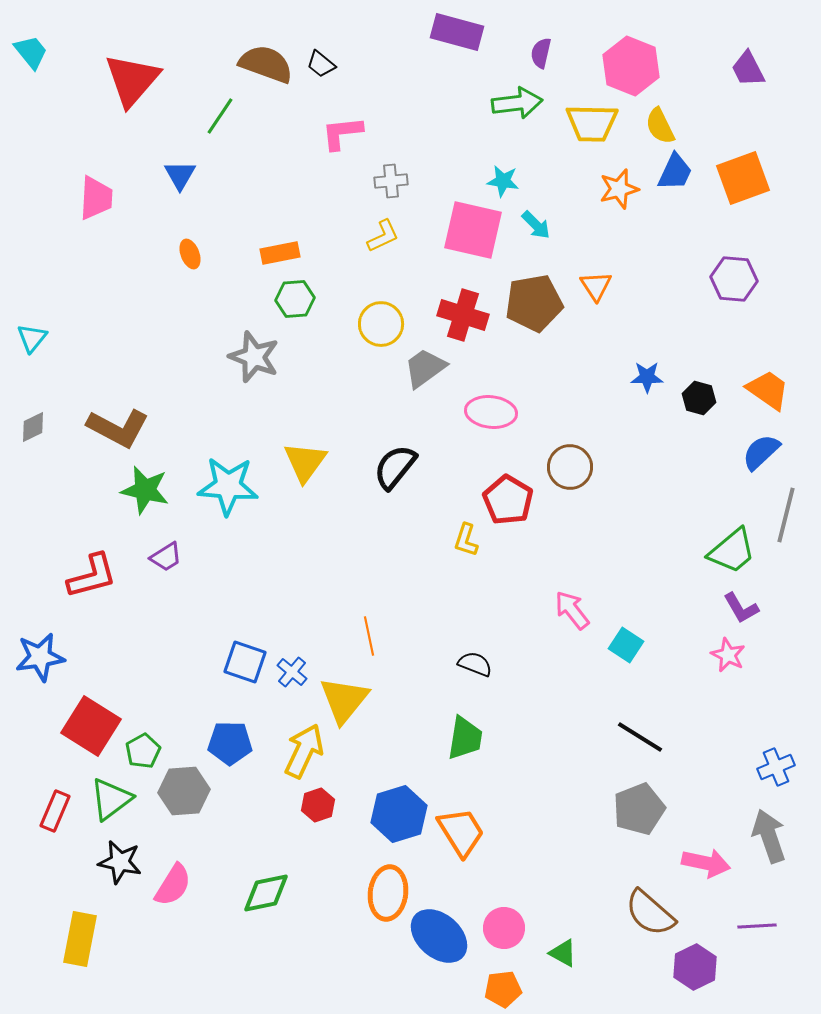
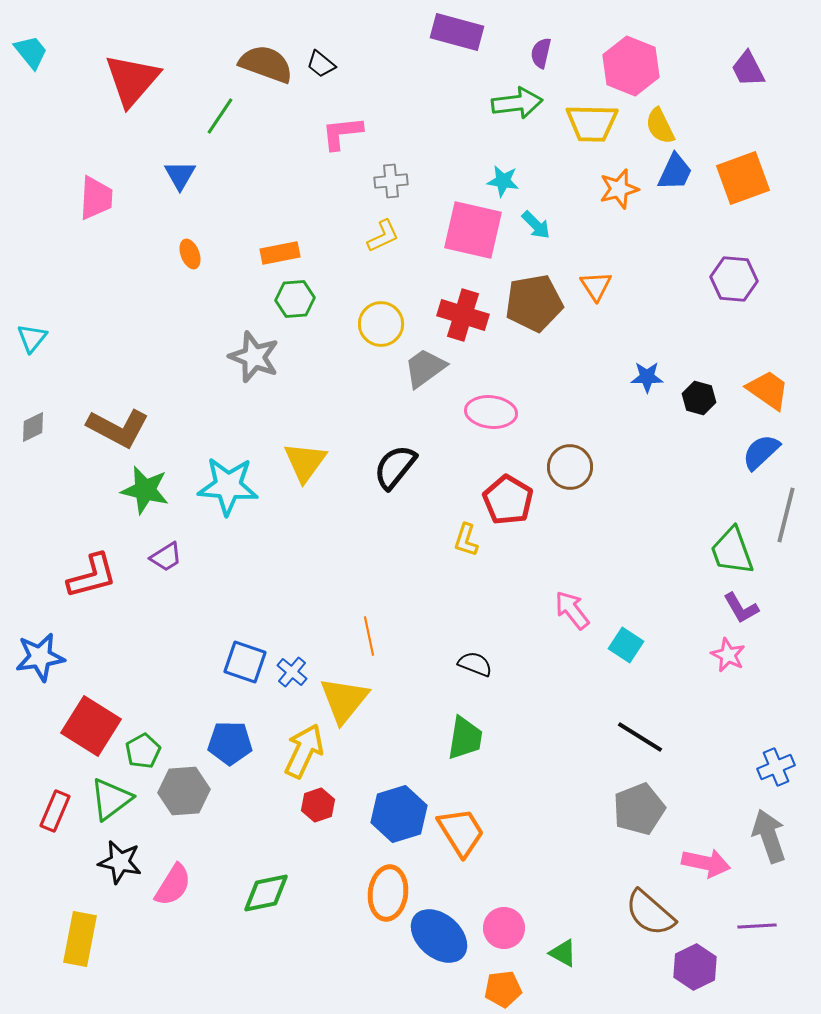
green trapezoid at (732, 551): rotated 110 degrees clockwise
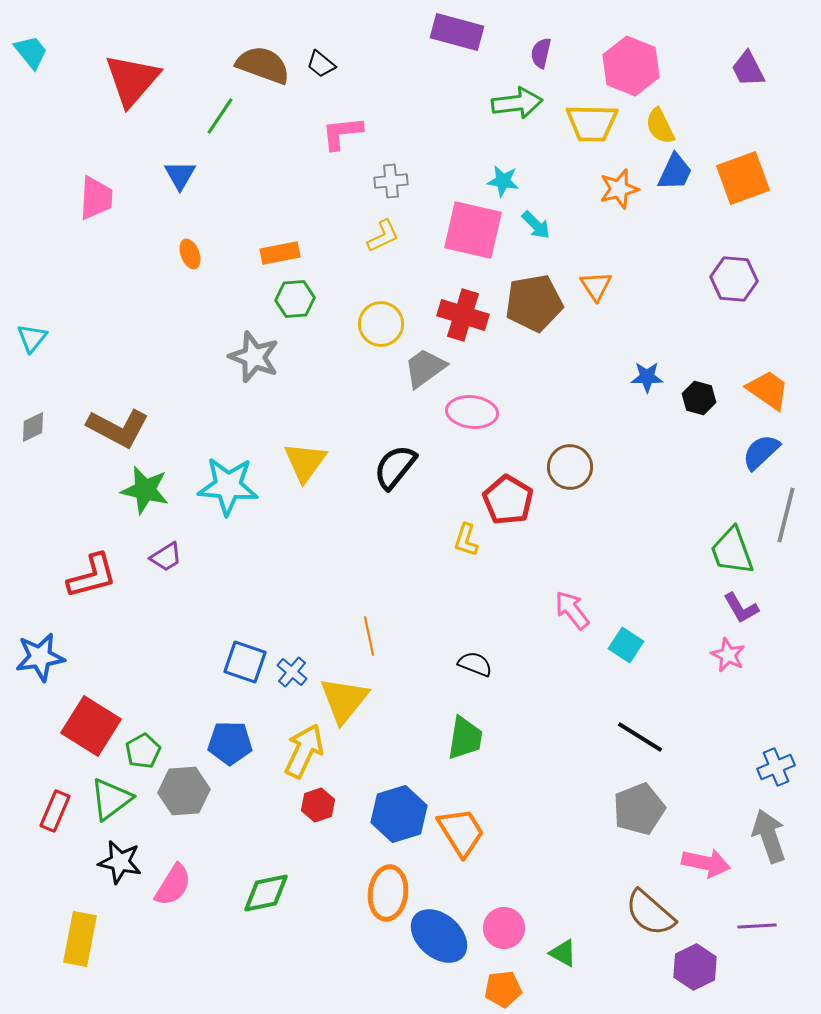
brown semicircle at (266, 64): moved 3 px left, 1 px down
pink ellipse at (491, 412): moved 19 px left
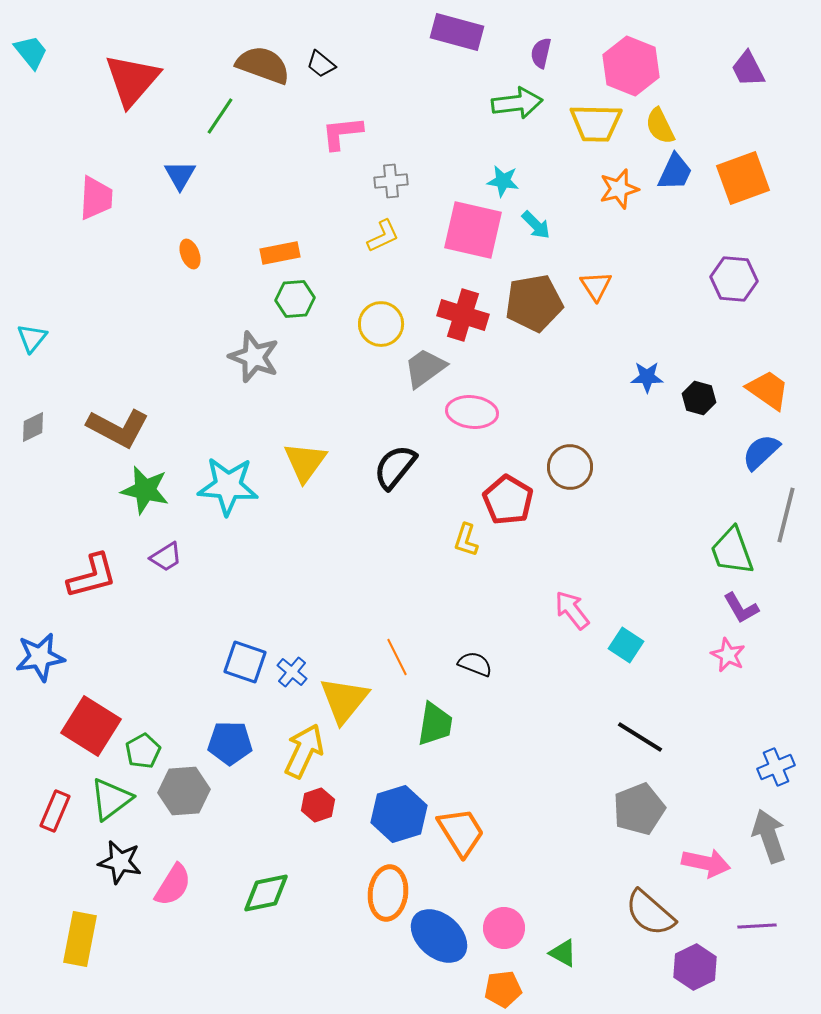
yellow trapezoid at (592, 123): moved 4 px right
orange line at (369, 636): moved 28 px right, 21 px down; rotated 15 degrees counterclockwise
green trapezoid at (465, 738): moved 30 px left, 14 px up
